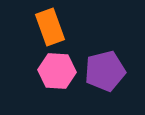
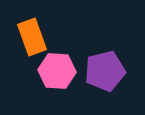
orange rectangle: moved 18 px left, 10 px down
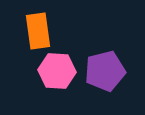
orange rectangle: moved 6 px right, 6 px up; rotated 12 degrees clockwise
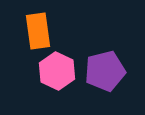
pink hexagon: rotated 21 degrees clockwise
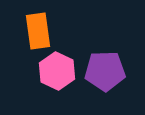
purple pentagon: rotated 12 degrees clockwise
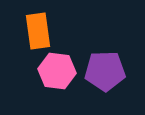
pink hexagon: rotated 18 degrees counterclockwise
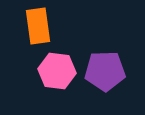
orange rectangle: moved 5 px up
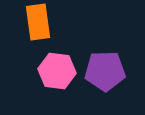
orange rectangle: moved 4 px up
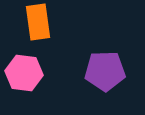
pink hexagon: moved 33 px left, 2 px down
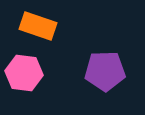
orange rectangle: moved 4 px down; rotated 63 degrees counterclockwise
